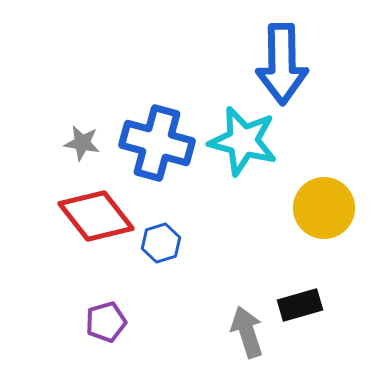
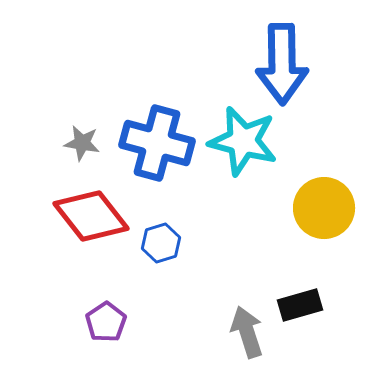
red diamond: moved 5 px left
purple pentagon: rotated 18 degrees counterclockwise
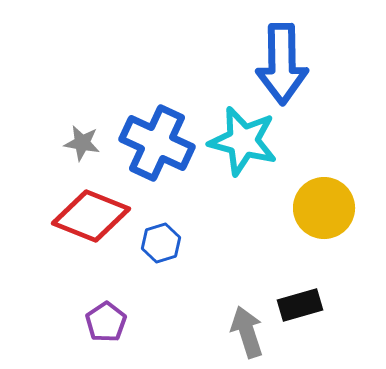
blue cross: rotated 10 degrees clockwise
red diamond: rotated 30 degrees counterclockwise
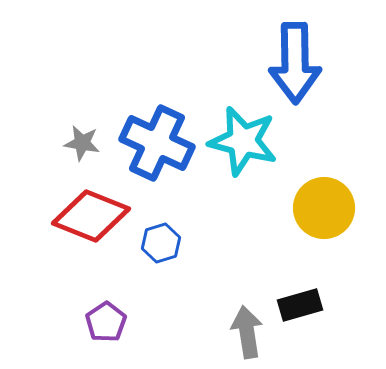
blue arrow: moved 13 px right, 1 px up
gray arrow: rotated 9 degrees clockwise
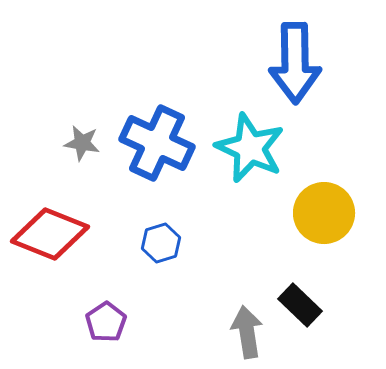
cyan star: moved 7 px right, 7 px down; rotated 10 degrees clockwise
yellow circle: moved 5 px down
red diamond: moved 41 px left, 18 px down
black rectangle: rotated 60 degrees clockwise
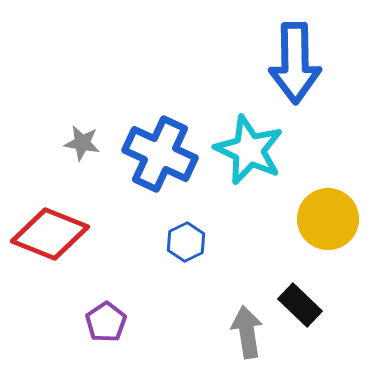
blue cross: moved 3 px right, 11 px down
cyan star: moved 1 px left, 2 px down
yellow circle: moved 4 px right, 6 px down
blue hexagon: moved 25 px right, 1 px up; rotated 9 degrees counterclockwise
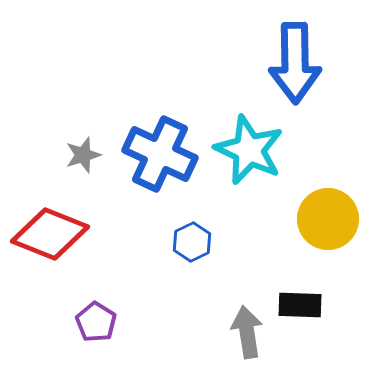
gray star: moved 1 px right, 12 px down; rotated 27 degrees counterclockwise
blue hexagon: moved 6 px right
black rectangle: rotated 42 degrees counterclockwise
purple pentagon: moved 10 px left; rotated 6 degrees counterclockwise
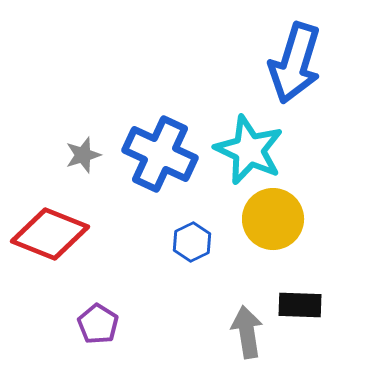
blue arrow: rotated 18 degrees clockwise
yellow circle: moved 55 px left
purple pentagon: moved 2 px right, 2 px down
